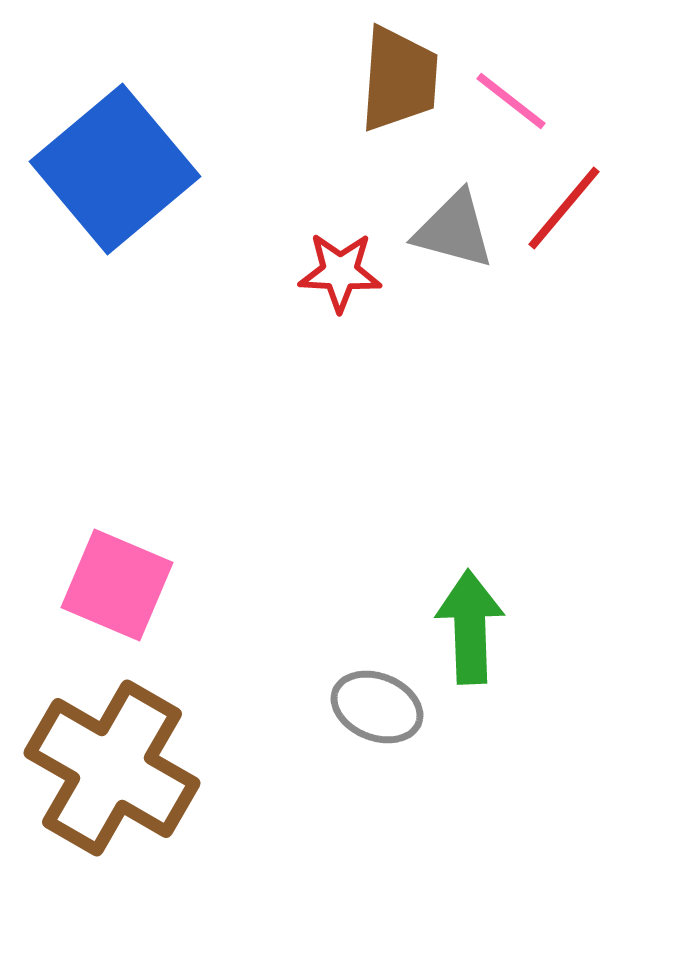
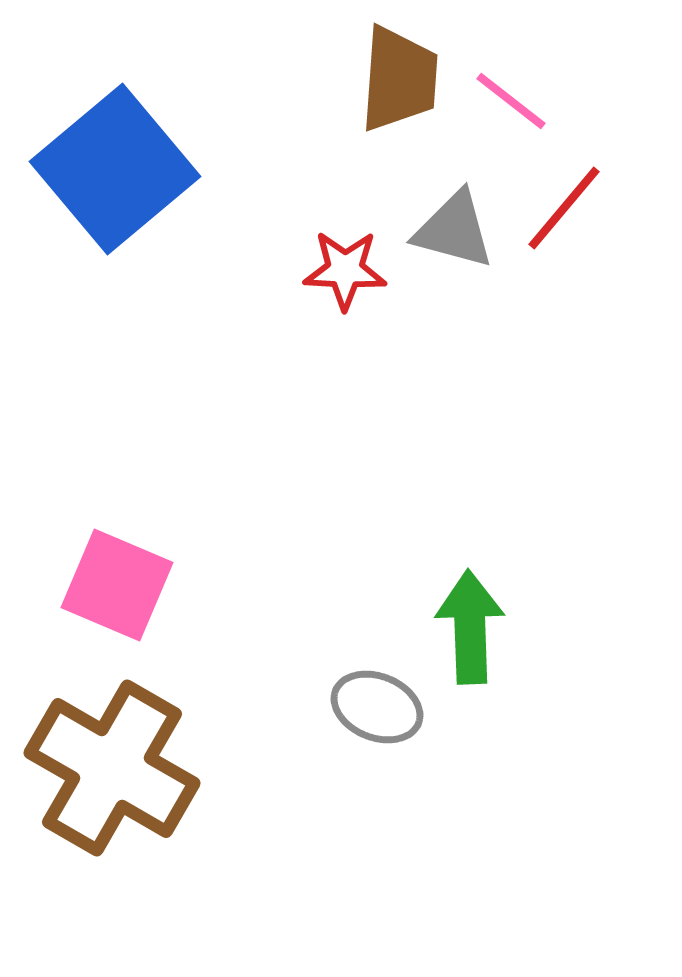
red star: moved 5 px right, 2 px up
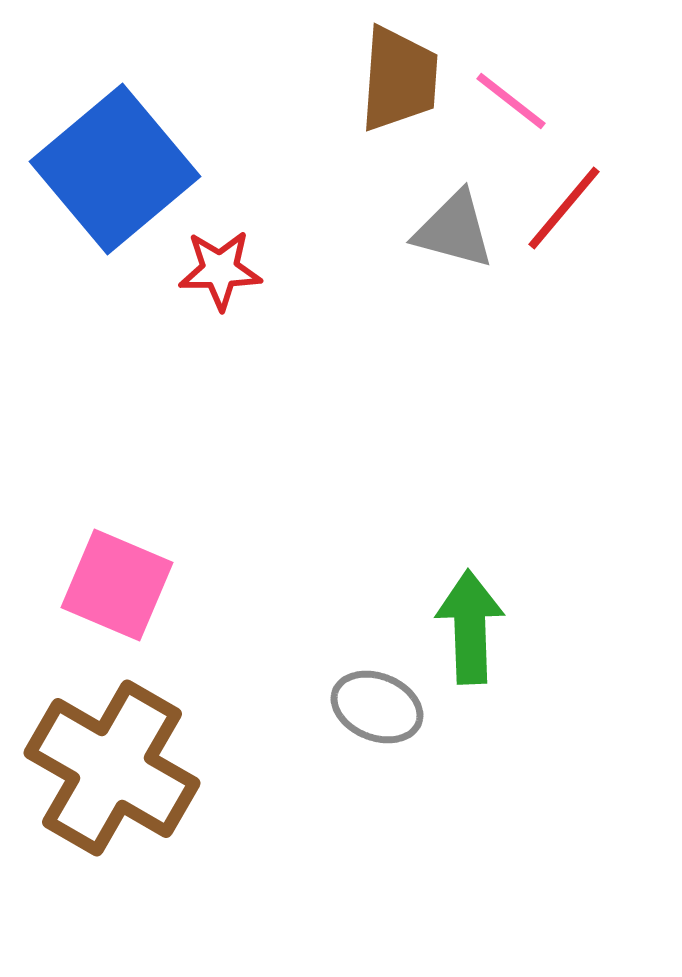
red star: moved 125 px left; rotated 4 degrees counterclockwise
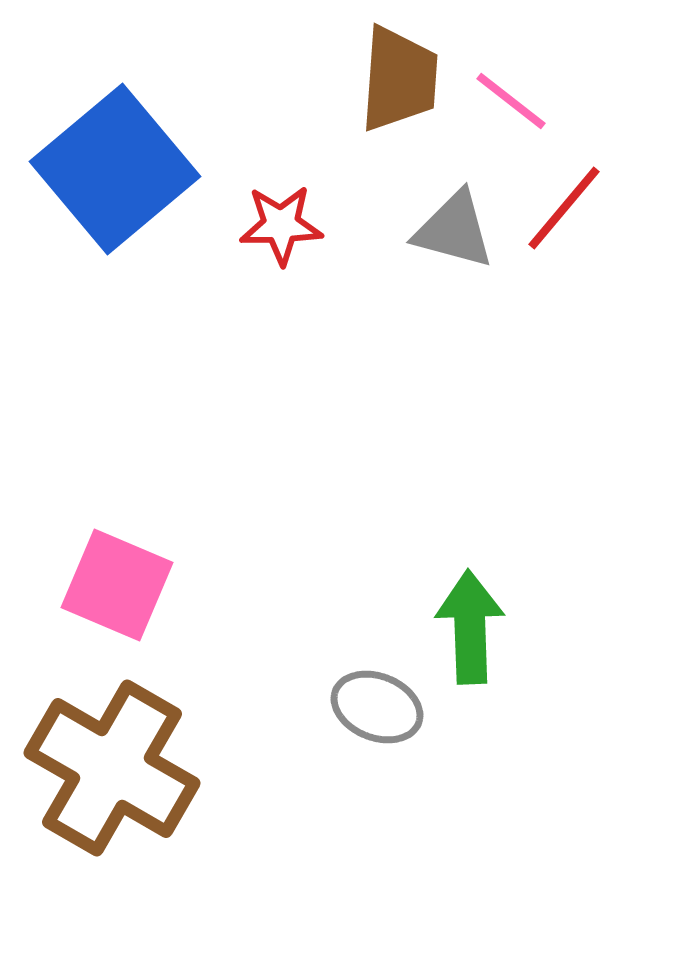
red star: moved 61 px right, 45 px up
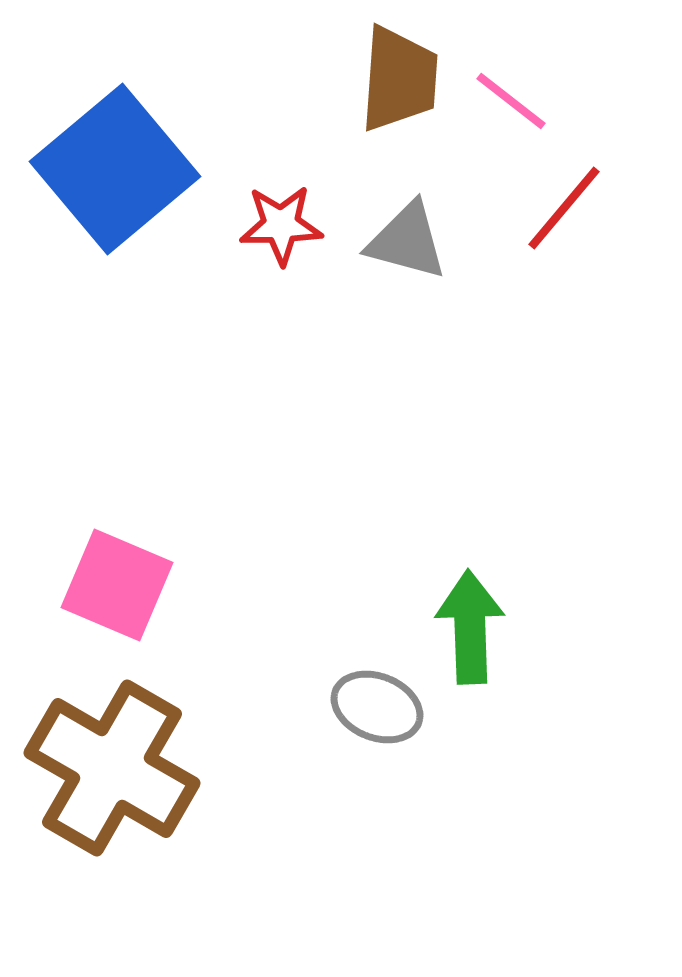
gray triangle: moved 47 px left, 11 px down
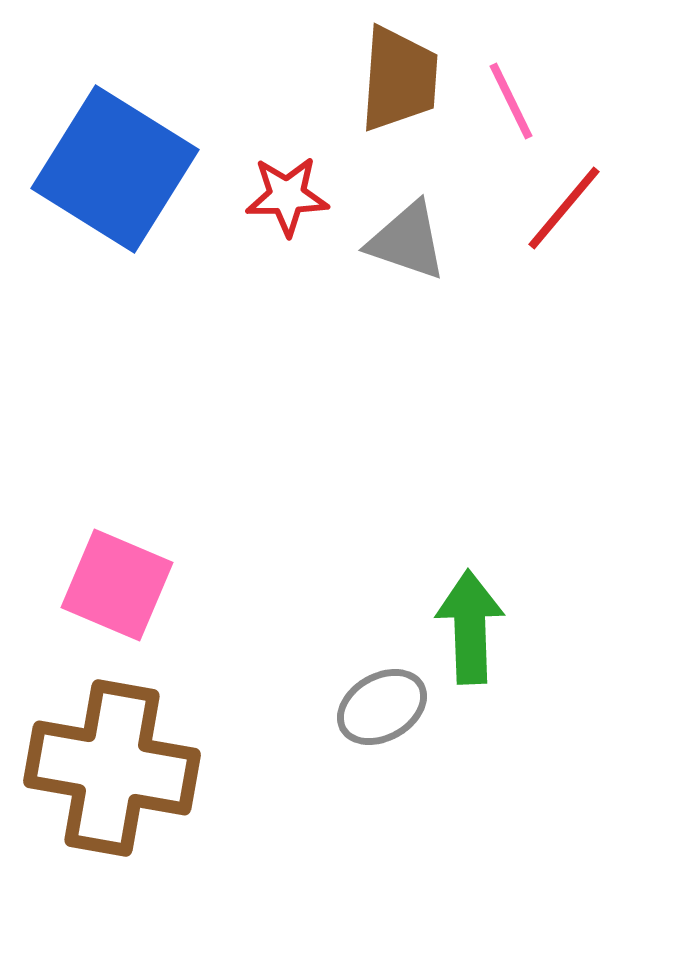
pink line: rotated 26 degrees clockwise
blue square: rotated 18 degrees counterclockwise
red star: moved 6 px right, 29 px up
gray triangle: rotated 4 degrees clockwise
gray ellipse: moved 5 px right; rotated 52 degrees counterclockwise
brown cross: rotated 20 degrees counterclockwise
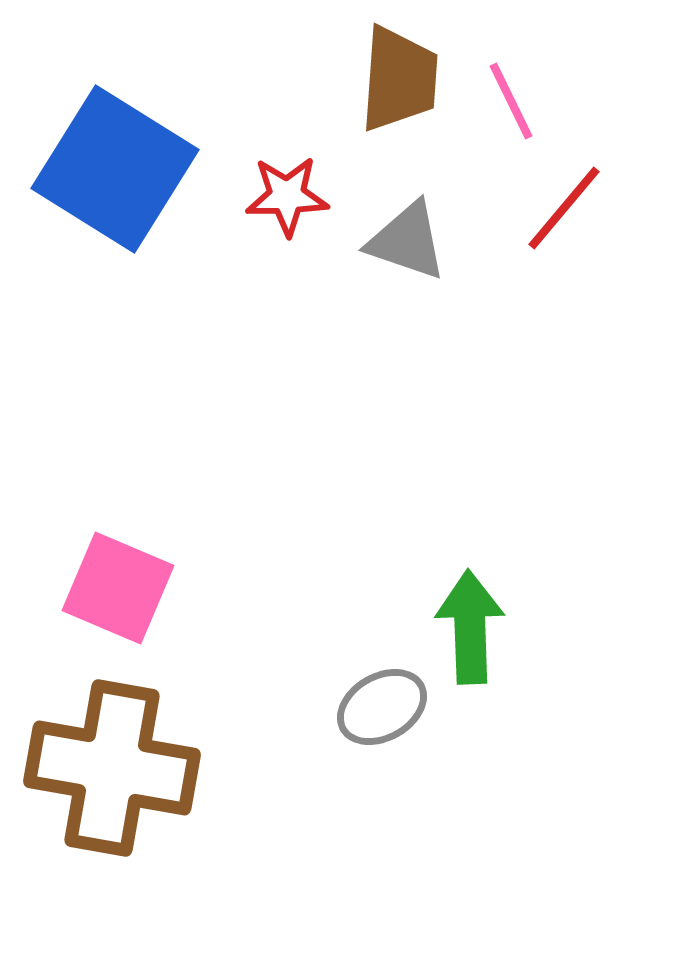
pink square: moved 1 px right, 3 px down
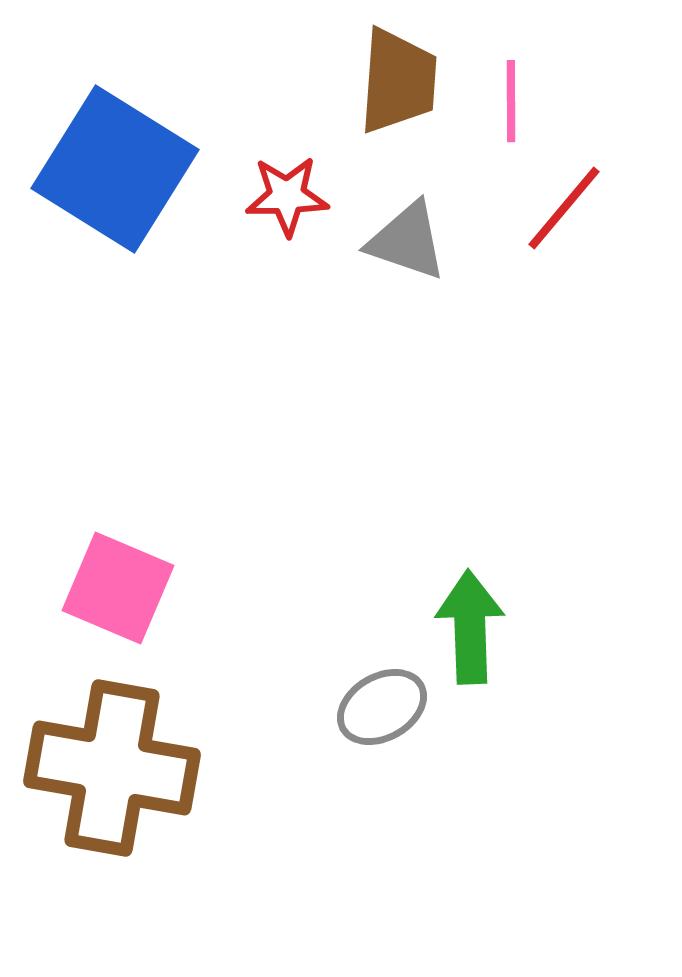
brown trapezoid: moved 1 px left, 2 px down
pink line: rotated 26 degrees clockwise
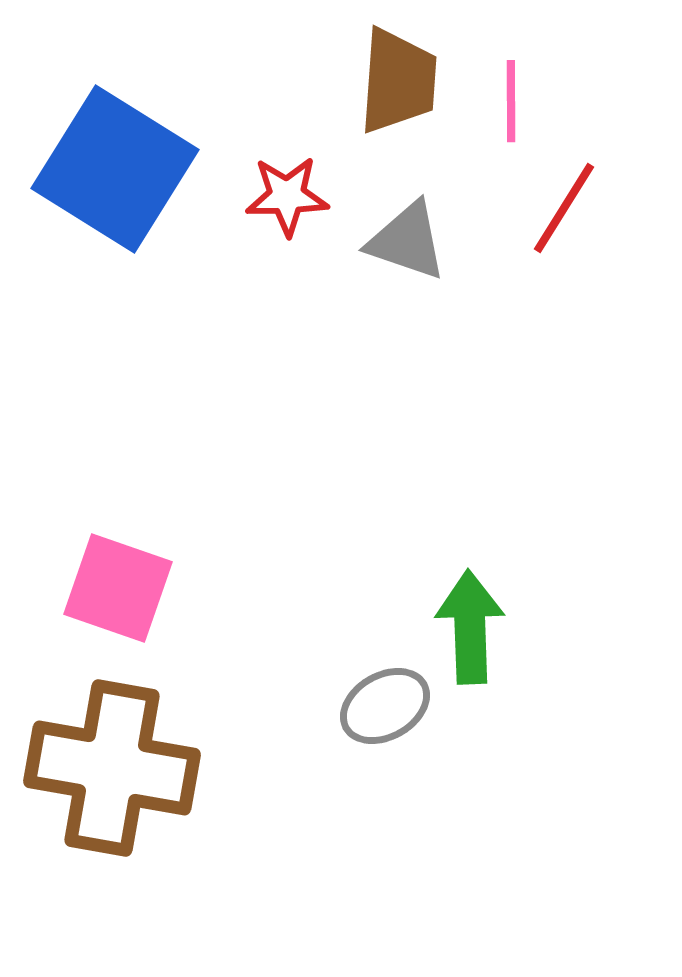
red line: rotated 8 degrees counterclockwise
pink square: rotated 4 degrees counterclockwise
gray ellipse: moved 3 px right, 1 px up
